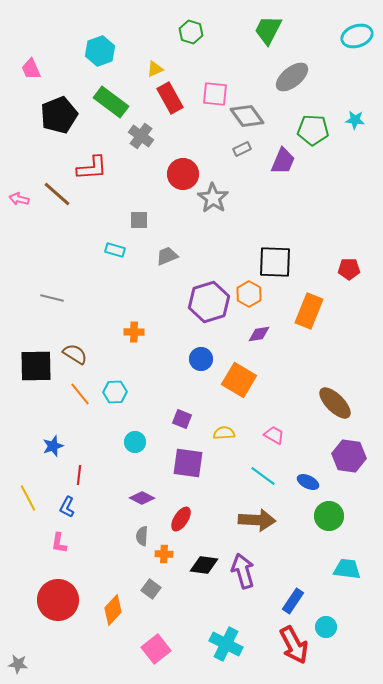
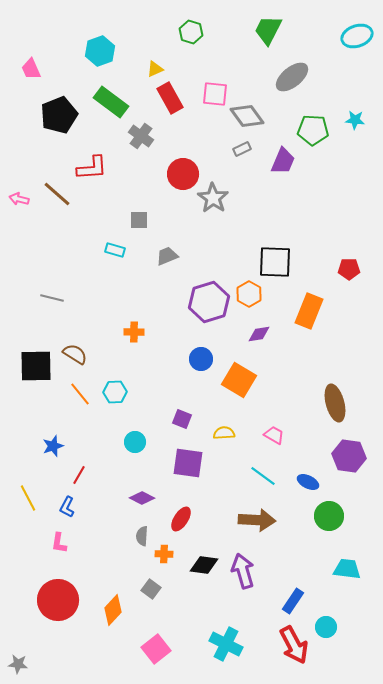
brown ellipse at (335, 403): rotated 30 degrees clockwise
red line at (79, 475): rotated 24 degrees clockwise
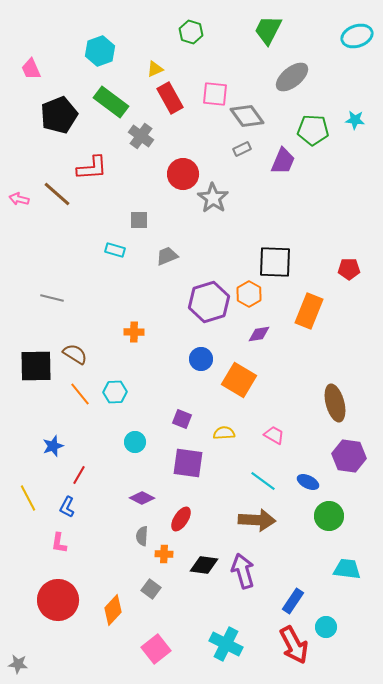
cyan line at (263, 476): moved 5 px down
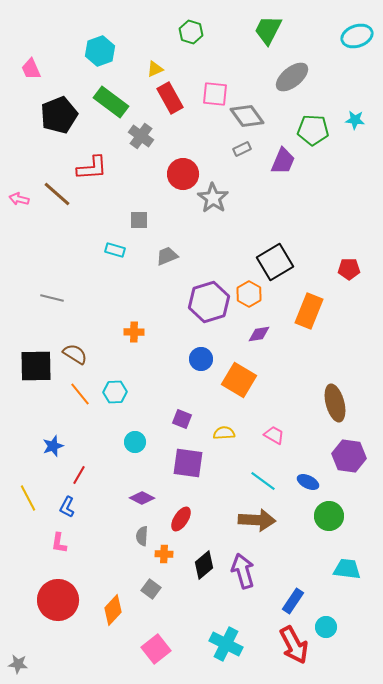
black square at (275, 262): rotated 33 degrees counterclockwise
black diamond at (204, 565): rotated 48 degrees counterclockwise
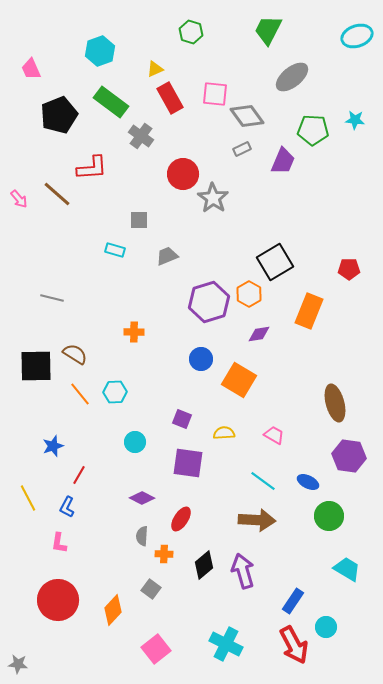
pink arrow at (19, 199): rotated 144 degrees counterclockwise
cyan trapezoid at (347, 569): rotated 24 degrees clockwise
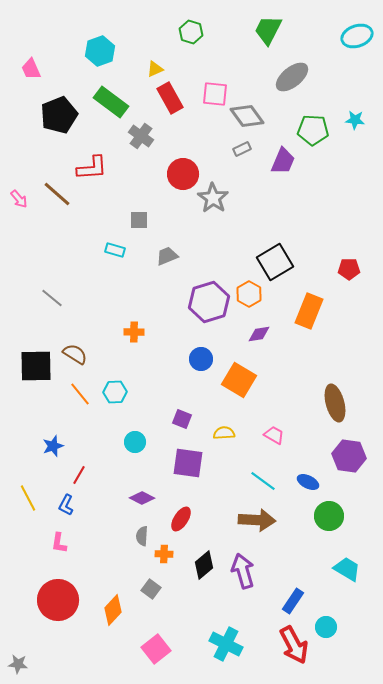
gray line at (52, 298): rotated 25 degrees clockwise
blue L-shape at (67, 507): moved 1 px left, 2 px up
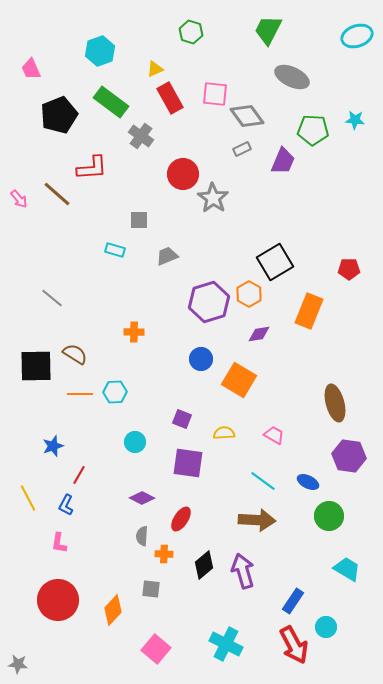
gray ellipse at (292, 77): rotated 64 degrees clockwise
orange line at (80, 394): rotated 50 degrees counterclockwise
gray square at (151, 589): rotated 30 degrees counterclockwise
pink square at (156, 649): rotated 12 degrees counterclockwise
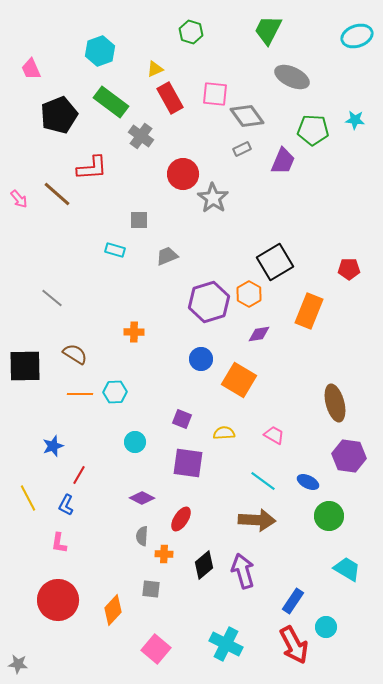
black square at (36, 366): moved 11 px left
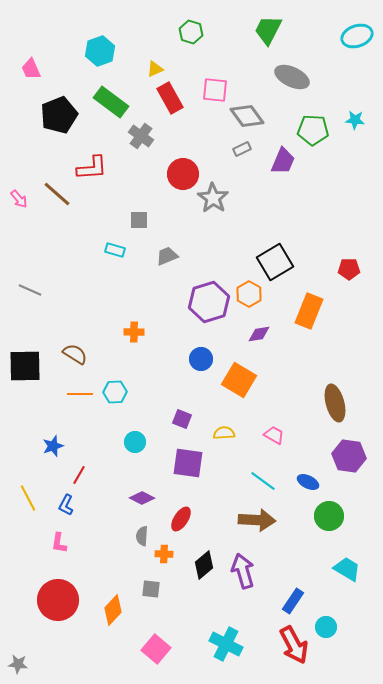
pink square at (215, 94): moved 4 px up
gray line at (52, 298): moved 22 px left, 8 px up; rotated 15 degrees counterclockwise
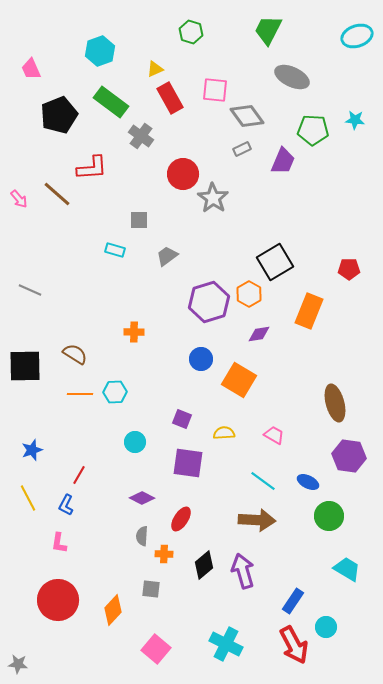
gray trapezoid at (167, 256): rotated 15 degrees counterclockwise
blue star at (53, 446): moved 21 px left, 4 px down
